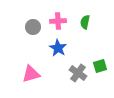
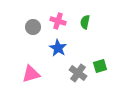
pink cross: rotated 21 degrees clockwise
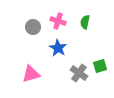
gray cross: moved 1 px right
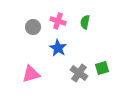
green square: moved 2 px right, 2 px down
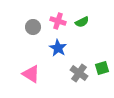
green semicircle: moved 3 px left; rotated 128 degrees counterclockwise
pink triangle: rotated 48 degrees clockwise
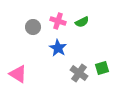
pink triangle: moved 13 px left
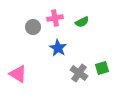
pink cross: moved 3 px left, 3 px up; rotated 28 degrees counterclockwise
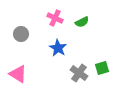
pink cross: rotated 35 degrees clockwise
gray circle: moved 12 px left, 7 px down
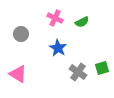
gray cross: moved 1 px left, 1 px up
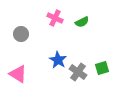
blue star: moved 12 px down
